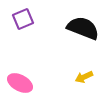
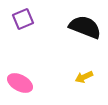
black semicircle: moved 2 px right, 1 px up
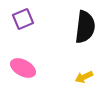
black semicircle: rotated 76 degrees clockwise
pink ellipse: moved 3 px right, 15 px up
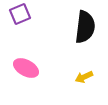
purple square: moved 3 px left, 5 px up
pink ellipse: moved 3 px right
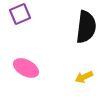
black semicircle: moved 1 px right
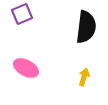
purple square: moved 2 px right
yellow arrow: rotated 132 degrees clockwise
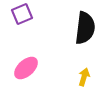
black semicircle: moved 1 px left, 1 px down
pink ellipse: rotated 70 degrees counterclockwise
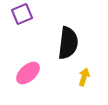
black semicircle: moved 17 px left, 15 px down
pink ellipse: moved 2 px right, 5 px down
